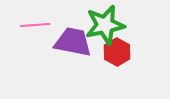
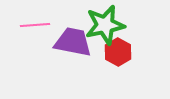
red hexagon: moved 1 px right
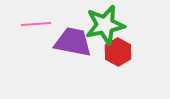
pink line: moved 1 px right, 1 px up
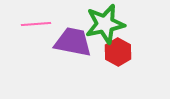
green star: moved 1 px up
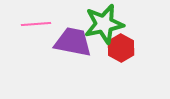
green star: moved 1 px left
red hexagon: moved 3 px right, 4 px up
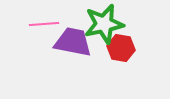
pink line: moved 8 px right
red hexagon: rotated 20 degrees counterclockwise
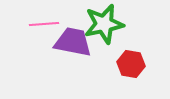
red hexagon: moved 10 px right, 16 px down
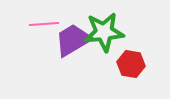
green star: moved 8 px down; rotated 6 degrees clockwise
purple trapezoid: moved 2 px up; rotated 42 degrees counterclockwise
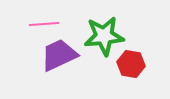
green star: moved 4 px down
purple trapezoid: moved 14 px left, 15 px down; rotated 6 degrees clockwise
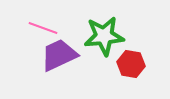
pink line: moved 1 px left, 4 px down; rotated 24 degrees clockwise
